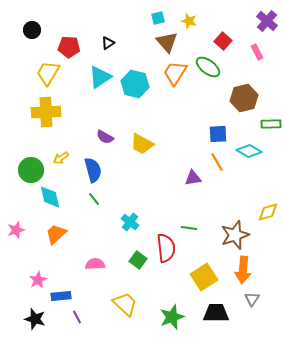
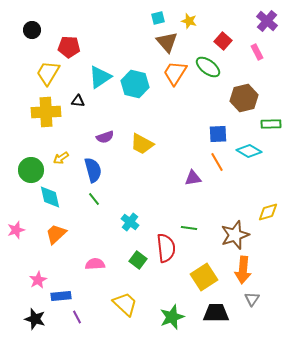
black triangle at (108, 43): moved 30 px left, 58 px down; rotated 40 degrees clockwise
purple semicircle at (105, 137): rotated 48 degrees counterclockwise
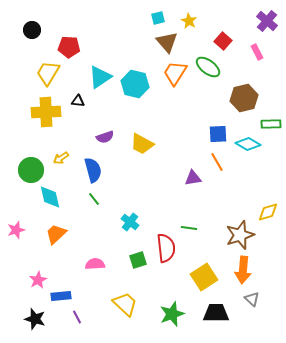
yellow star at (189, 21): rotated 14 degrees clockwise
cyan diamond at (249, 151): moved 1 px left, 7 px up
brown star at (235, 235): moved 5 px right
green square at (138, 260): rotated 36 degrees clockwise
gray triangle at (252, 299): rotated 21 degrees counterclockwise
green star at (172, 317): moved 3 px up
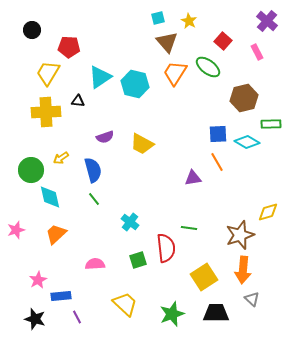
cyan diamond at (248, 144): moved 1 px left, 2 px up
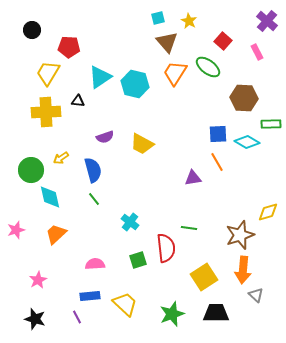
brown hexagon at (244, 98): rotated 16 degrees clockwise
blue rectangle at (61, 296): moved 29 px right
gray triangle at (252, 299): moved 4 px right, 4 px up
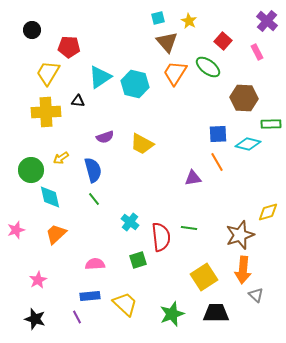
cyan diamond at (247, 142): moved 1 px right, 2 px down; rotated 15 degrees counterclockwise
red semicircle at (166, 248): moved 5 px left, 11 px up
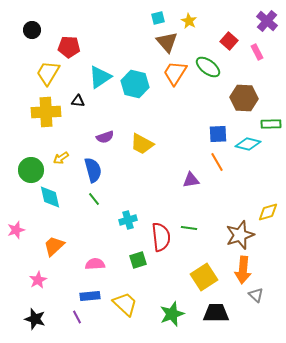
red square at (223, 41): moved 6 px right
purple triangle at (193, 178): moved 2 px left, 2 px down
cyan cross at (130, 222): moved 2 px left, 2 px up; rotated 36 degrees clockwise
orange trapezoid at (56, 234): moved 2 px left, 12 px down
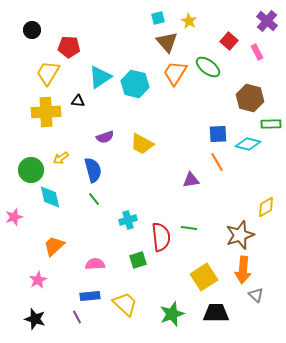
brown hexagon at (244, 98): moved 6 px right; rotated 12 degrees clockwise
yellow diamond at (268, 212): moved 2 px left, 5 px up; rotated 15 degrees counterclockwise
pink star at (16, 230): moved 2 px left, 13 px up
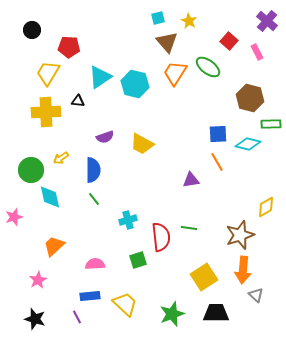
blue semicircle at (93, 170): rotated 15 degrees clockwise
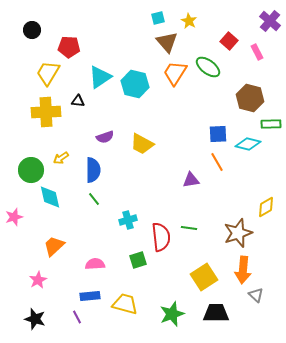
purple cross at (267, 21): moved 3 px right
brown star at (240, 235): moved 2 px left, 2 px up
yellow trapezoid at (125, 304): rotated 28 degrees counterclockwise
